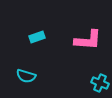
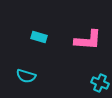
cyan rectangle: moved 2 px right; rotated 35 degrees clockwise
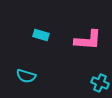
cyan rectangle: moved 2 px right, 2 px up
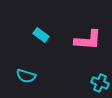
cyan rectangle: rotated 21 degrees clockwise
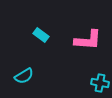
cyan semicircle: moved 2 px left; rotated 48 degrees counterclockwise
cyan cross: rotated 12 degrees counterclockwise
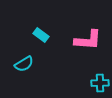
cyan semicircle: moved 12 px up
cyan cross: rotated 12 degrees counterclockwise
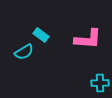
pink L-shape: moved 1 px up
cyan semicircle: moved 12 px up
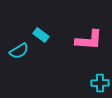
pink L-shape: moved 1 px right, 1 px down
cyan semicircle: moved 5 px left, 1 px up
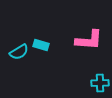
cyan rectangle: moved 10 px down; rotated 21 degrees counterclockwise
cyan semicircle: moved 1 px down
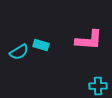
cyan cross: moved 2 px left, 3 px down
